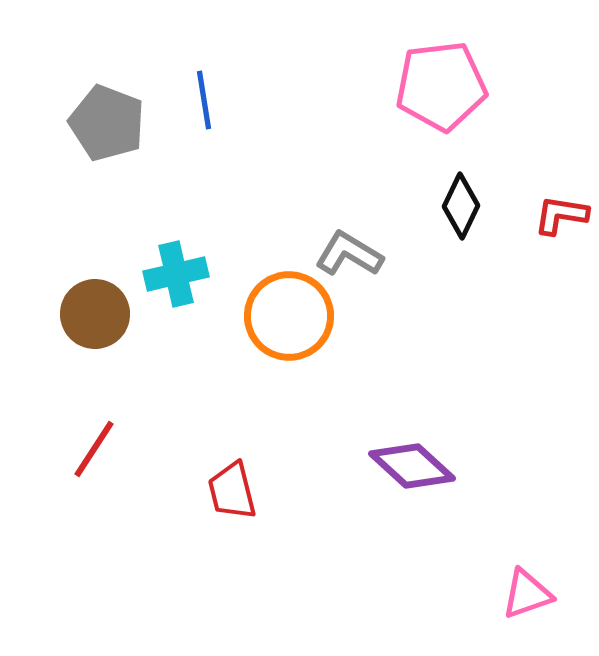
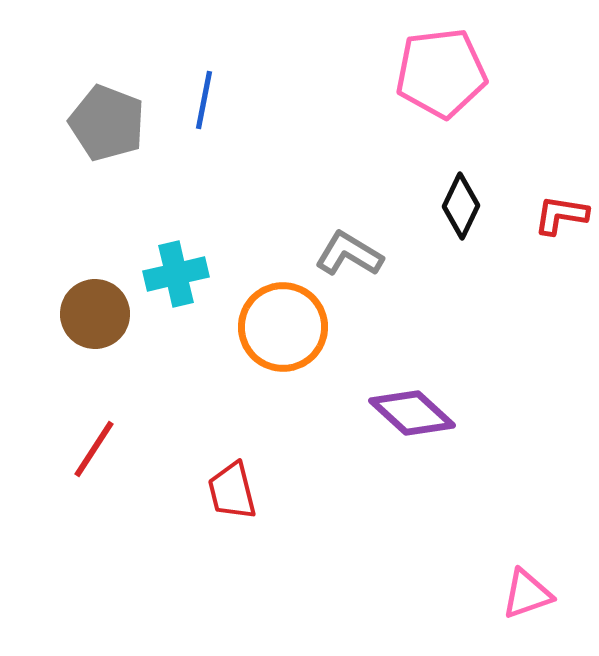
pink pentagon: moved 13 px up
blue line: rotated 20 degrees clockwise
orange circle: moved 6 px left, 11 px down
purple diamond: moved 53 px up
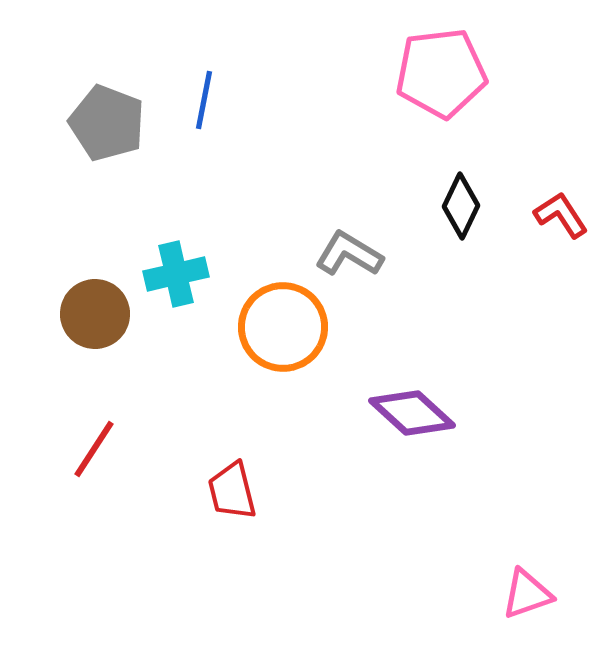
red L-shape: rotated 48 degrees clockwise
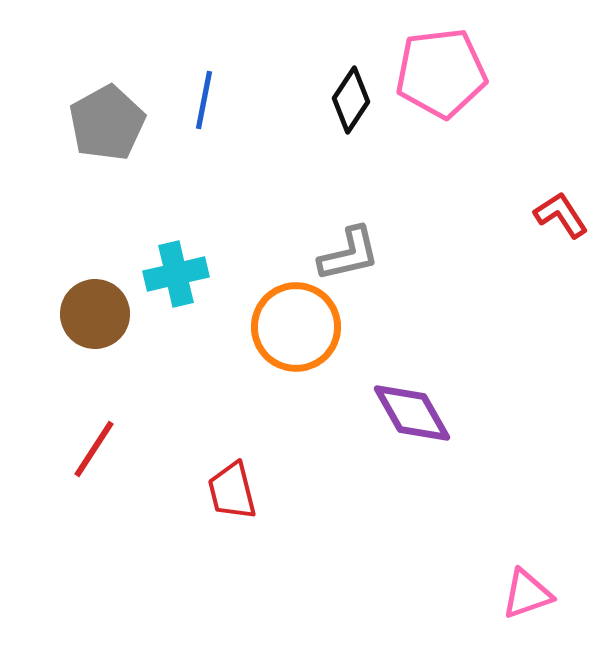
gray pentagon: rotated 22 degrees clockwise
black diamond: moved 110 px left, 106 px up; rotated 8 degrees clockwise
gray L-shape: rotated 136 degrees clockwise
orange circle: moved 13 px right
purple diamond: rotated 18 degrees clockwise
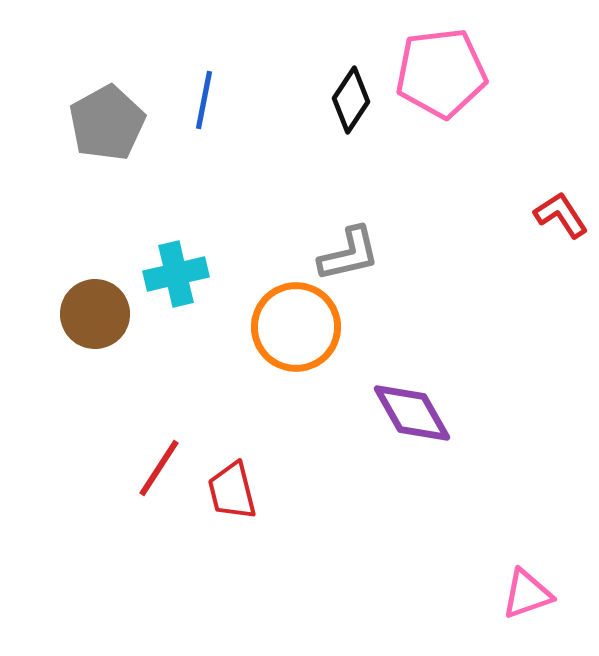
red line: moved 65 px right, 19 px down
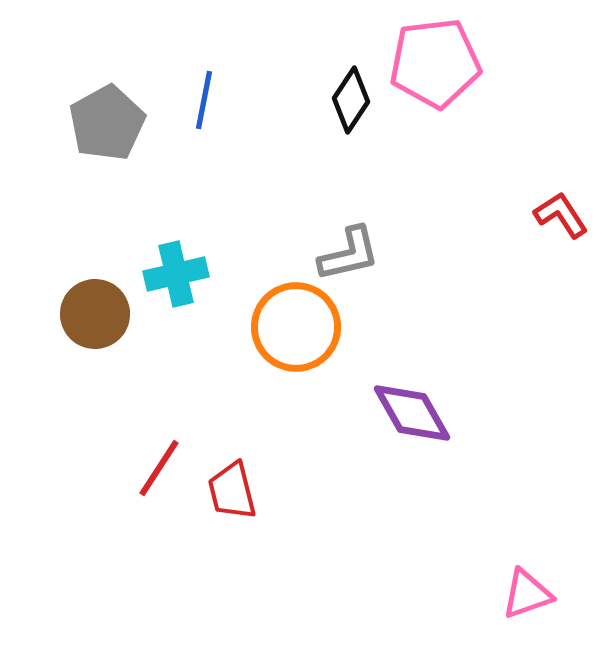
pink pentagon: moved 6 px left, 10 px up
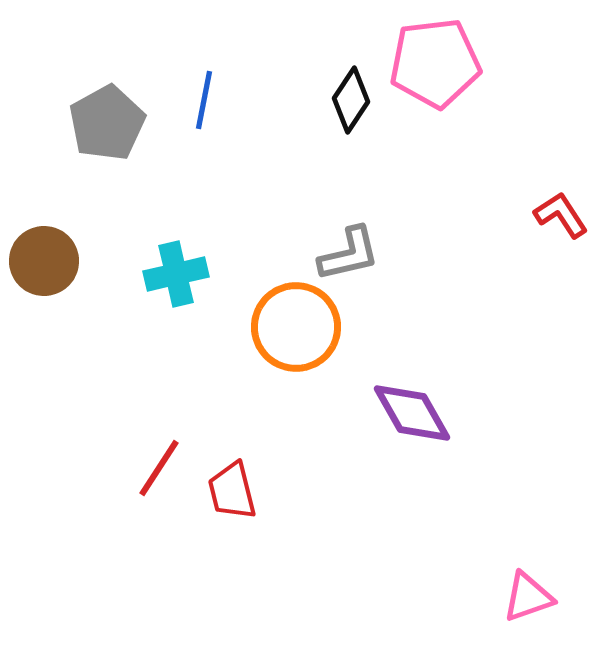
brown circle: moved 51 px left, 53 px up
pink triangle: moved 1 px right, 3 px down
